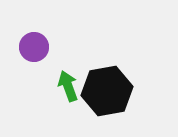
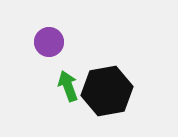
purple circle: moved 15 px right, 5 px up
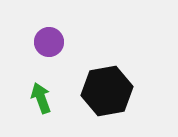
green arrow: moved 27 px left, 12 px down
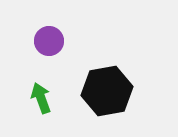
purple circle: moved 1 px up
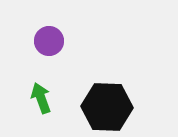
black hexagon: moved 16 px down; rotated 12 degrees clockwise
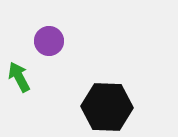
green arrow: moved 22 px left, 21 px up; rotated 8 degrees counterclockwise
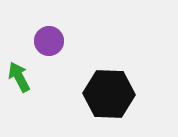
black hexagon: moved 2 px right, 13 px up
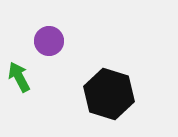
black hexagon: rotated 15 degrees clockwise
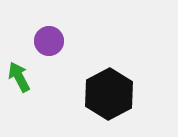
black hexagon: rotated 15 degrees clockwise
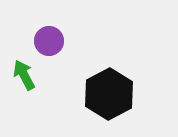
green arrow: moved 5 px right, 2 px up
